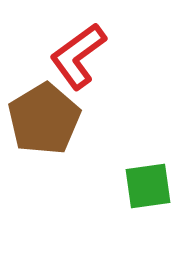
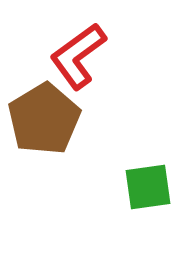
green square: moved 1 px down
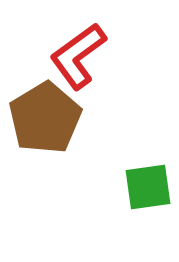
brown pentagon: moved 1 px right, 1 px up
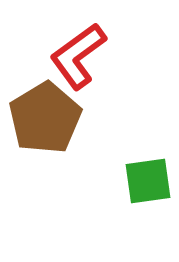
green square: moved 6 px up
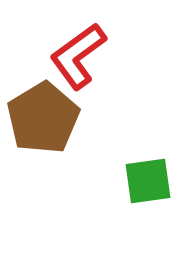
brown pentagon: moved 2 px left
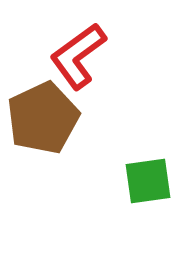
brown pentagon: rotated 6 degrees clockwise
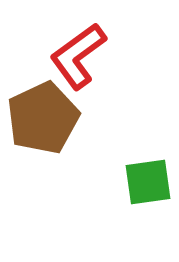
green square: moved 1 px down
